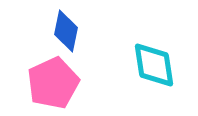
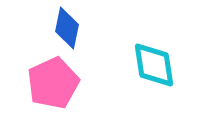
blue diamond: moved 1 px right, 3 px up
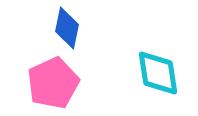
cyan diamond: moved 4 px right, 8 px down
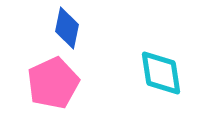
cyan diamond: moved 3 px right
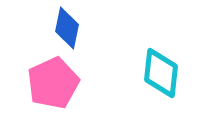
cyan diamond: rotated 15 degrees clockwise
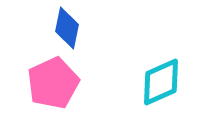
cyan diamond: moved 9 px down; rotated 60 degrees clockwise
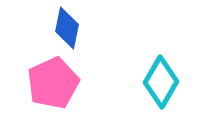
cyan diamond: rotated 36 degrees counterclockwise
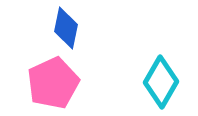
blue diamond: moved 1 px left
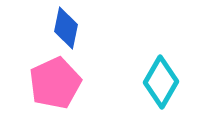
pink pentagon: moved 2 px right
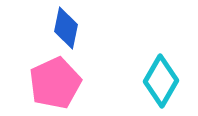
cyan diamond: moved 1 px up
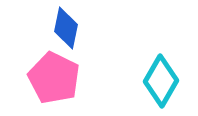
pink pentagon: moved 1 px left, 5 px up; rotated 21 degrees counterclockwise
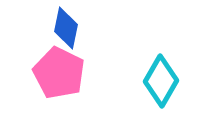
pink pentagon: moved 5 px right, 5 px up
